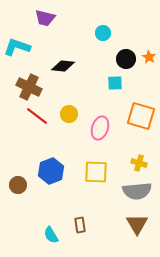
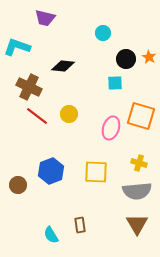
pink ellipse: moved 11 px right
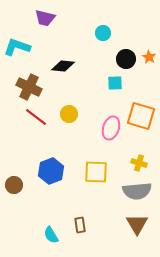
red line: moved 1 px left, 1 px down
brown circle: moved 4 px left
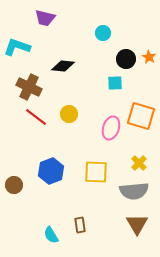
yellow cross: rotated 28 degrees clockwise
gray semicircle: moved 3 px left
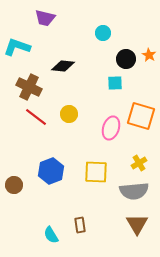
orange star: moved 2 px up
yellow cross: rotated 14 degrees clockwise
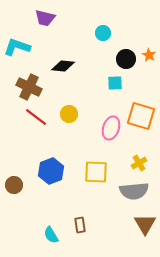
brown triangle: moved 8 px right
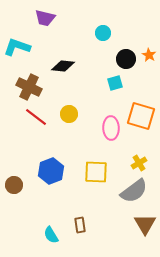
cyan square: rotated 14 degrees counterclockwise
pink ellipse: rotated 20 degrees counterclockwise
gray semicircle: rotated 32 degrees counterclockwise
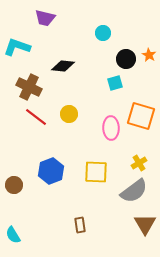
cyan semicircle: moved 38 px left
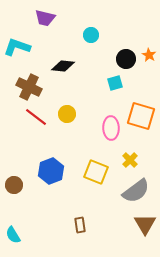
cyan circle: moved 12 px left, 2 px down
yellow circle: moved 2 px left
yellow cross: moved 9 px left, 3 px up; rotated 14 degrees counterclockwise
yellow square: rotated 20 degrees clockwise
gray semicircle: moved 2 px right
